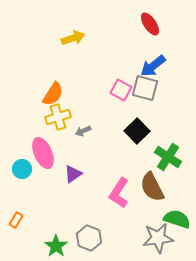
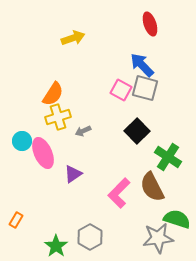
red ellipse: rotated 15 degrees clockwise
blue arrow: moved 11 px left, 1 px up; rotated 84 degrees clockwise
cyan circle: moved 28 px up
pink L-shape: rotated 12 degrees clockwise
gray hexagon: moved 1 px right, 1 px up; rotated 10 degrees clockwise
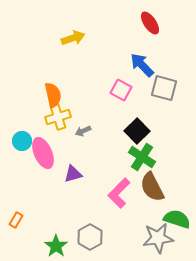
red ellipse: moved 1 px up; rotated 15 degrees counterclockwise
gray square: moved 19 px right
orange semicircle: moved 1 px down; rotated 45 degrees counterclockwise
green cross: moved 26 px left
purple triangle: rotated 18 degrees clockwise
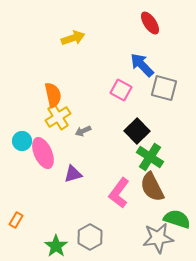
yellow cross: rotated 15 degrees counterclockwise
green cross: moved 8 px right
pink L-shape: rotated 8 degrees counterclockwise
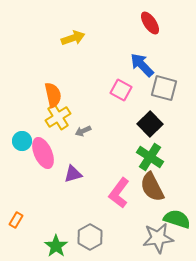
black square: moved 13 px right, 7 px up
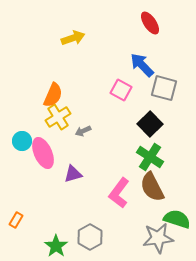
orange semicircle: rotated 35 degrees clockwise
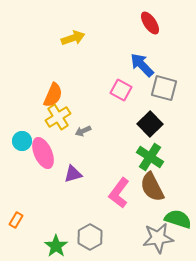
green semicircle: moved 1 px right
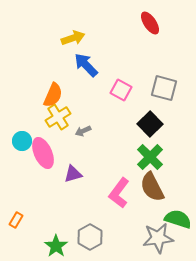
blue arrow: moved 56 px left
green cross: rotated 12 degrees clockwise
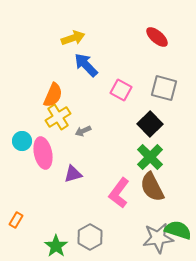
red ellipse: moved 7 px right, 14 px down; rotated 15 degrees counterclockwise
pink ellipse: rotated 12 degrees clockwise
green semicircle: moved 11 px down
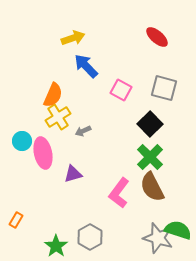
blue arrow: moved 1 px down
gray star: rotated 24 degrees clockwise
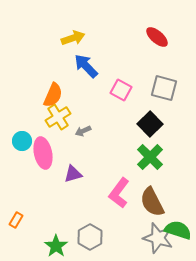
brown semicircle: moved 15 px down
